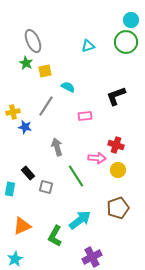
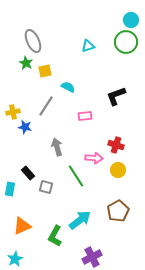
pink arrow: moved 3 px left
brown pentagon: moved 3 px down; rotated 10 degrees counterclockwise
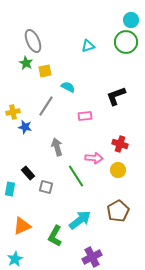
red cross: moved 4 px right, 1 px up
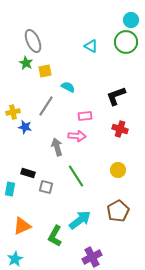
cyan triangle: moved 3 px right; rotated 48 degrees clockwise
red cross: moved 15 px up
pink arrow: moved 17 px left, 22 px up
black rectangle: rotated 32 degrees counterclockwise
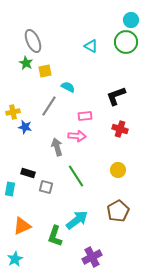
gray line: moved 3 px right
cyan arrow: moved 3 px left
green L-shape: rotated 10 degrees counterclockwise
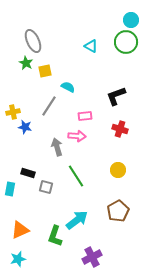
orange triangle: moved 2 px left, 4 px down
cyan star: moved 3 px right; rotated 14 degrees clockwise
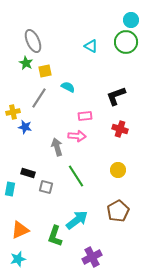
gray line: moved 10 px left, 8 px up
